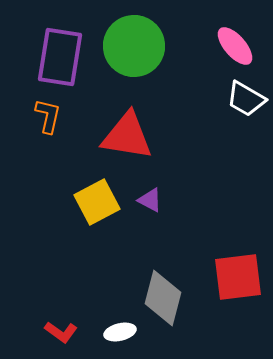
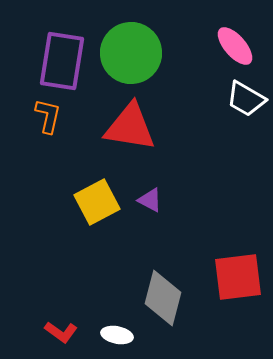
green circle: moved 3 px left, 7 px down
purple rectangle: moved 2 px right, 4 px down
red triangle: moved 3 px right, 9 px up
white ellipse: moved 3 px left, 3 px down; rotated 24 degrees clockwise
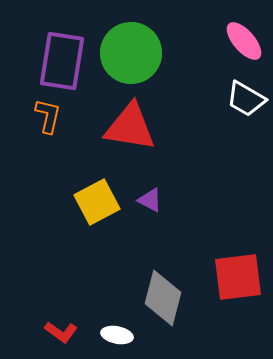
pink ellipse: moved 9 px right, 5 px up
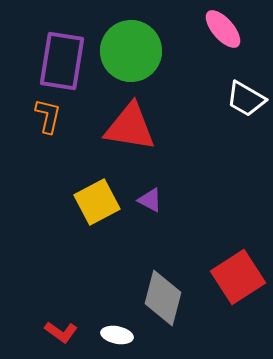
pink ellipse: moved 21 px left, 12 px up
green circle: moved 2 px up
red square: rotated 26 degrees counterclockwise
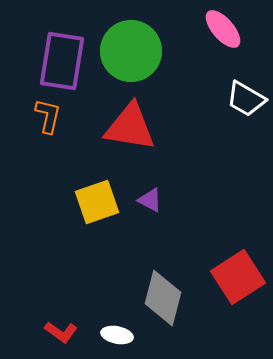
yellow square: rotated 9 degrees clockwise
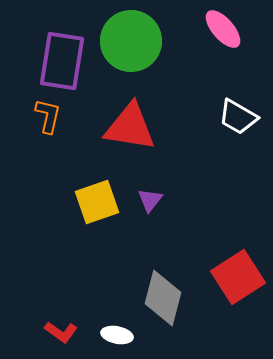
green circle: moved 10 px up
white trapezoid: moved 8 px left, 18 px down
purple triangle: rotated 40 degrees clockwise
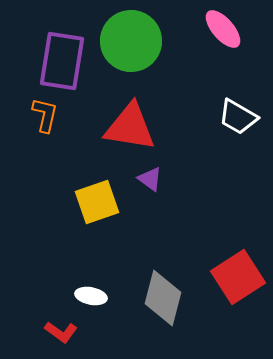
orange L-shape: moved 3 px left, 1 px up
purple triangle: moved 21 px up; rotated 32 degrees counterclockwise
white ellipse: moved 26 px left, 39 px up
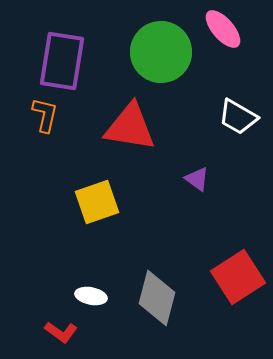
green circle: moved 30 px right, 11 px down
purple triangle: moved 47 px right
gray diamond: moved 6 px left
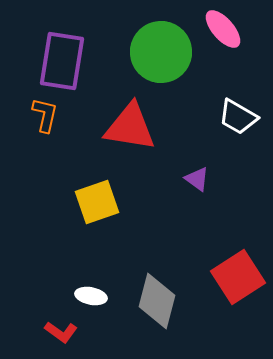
gray diamond: moved 3 px down
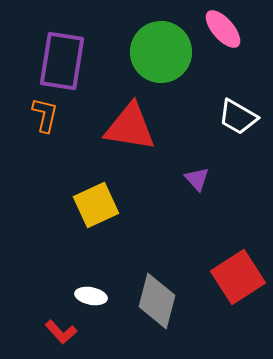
purple triangle: rotated 12 degrees clockwise
yellow square: moved 1 px left, 3 px down; rotated 6 degrees counterclockwise
red L-shape: rotated 12 degrees clockwise
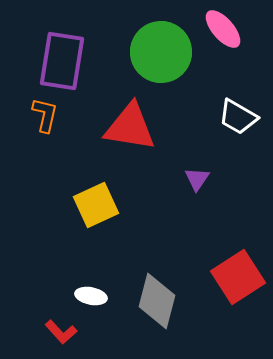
purple triangle: rotated 16 degrees clockwise
